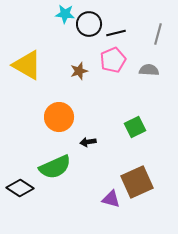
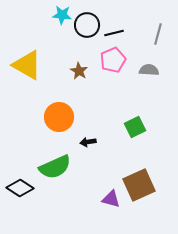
cyan star: moved 3 px left, 1 px down
black circle: moved 2 px left, 1 px down
black line: moved 2 px left
brown star: rotated 24 degrees counterclockwise
brown square: moved 2 px right, 3 px down
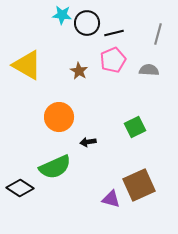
black circle: moved 2 px up
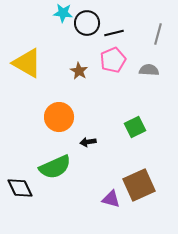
cyan star: moved 1 px right, 2 px up
yellow triangle: moved 2 px up
black diamond: rotated 32 degrees clockwise
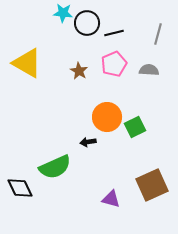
pink pentagon: moved 1 px right, 4 px down
orange circle: moved 48 px right
brown square: moved 13 px right
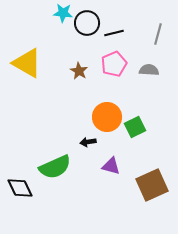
purple triangle: moved 33 px up
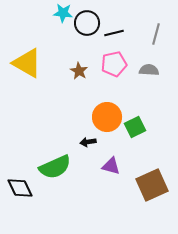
gray line: moved 2 px left
pink pentagon: rotated 10 degrees clockwise
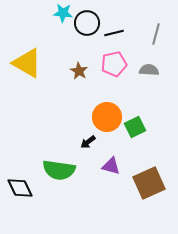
black arrow: rotated 28 degrees counterclockwise
green semicircle: moved 4 px right, 3 px down; rotated 32 degrees clockwise
brown square: moved 3 px left, 2 px up
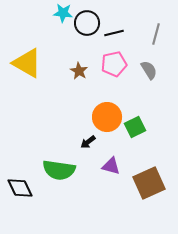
gray semicircle: rotated 54 degrees clockwise
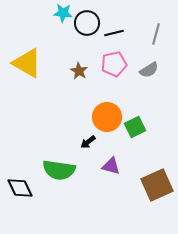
gray semicircle: rotated 90 degrees clockwise
brown square: moved 8 px right, 2 px down
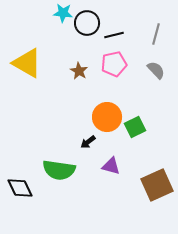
black line: moved 2 px down
gray semicircle: moved 7 px right; rotated 102 degrees counterclockwise
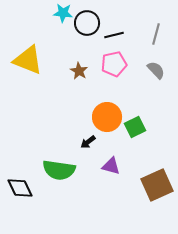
yellow triangle: moved 1 px right, 3 px up; rotated 8 degrees counterclockwise
